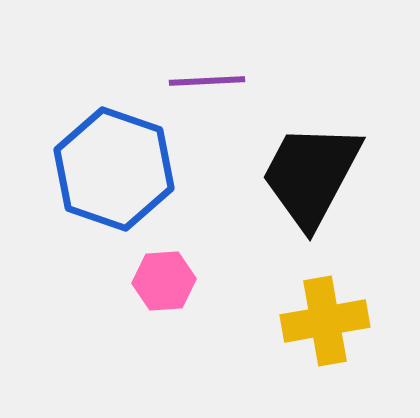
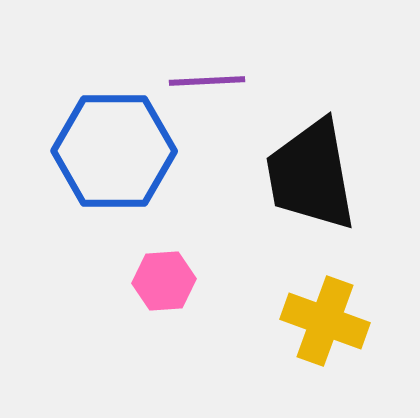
blue hexagon: moved 18 px up; rotated 19 degrees counterclockwise
black trapezoid: rotated 38 degrees counterclockwise
yellow cross: rotated 30 degrees clockwise
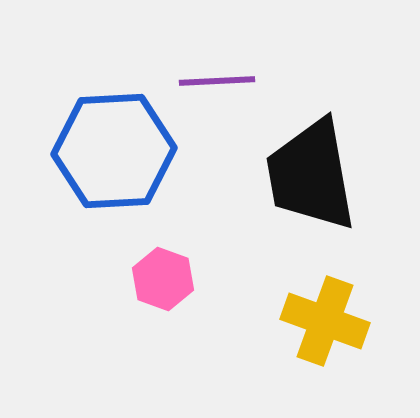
purple line: moved 10 px right
blue hexagon: rotated 3 degrees counterclockwise
pink hexagon: moved 1 px left, 2 px up; rotated 24 degrees clockwise
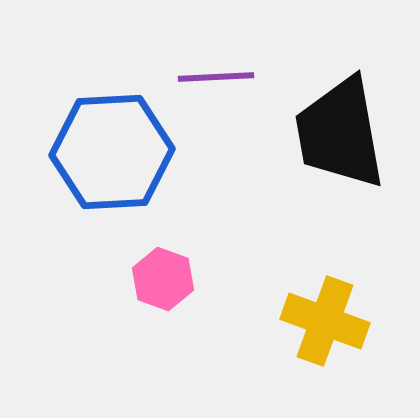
purple line: moved 1 px left, 4 px up
blue hexagon: moved 2 px left, 1 px down
black trapezoid: moved 29 px right, 42 px up
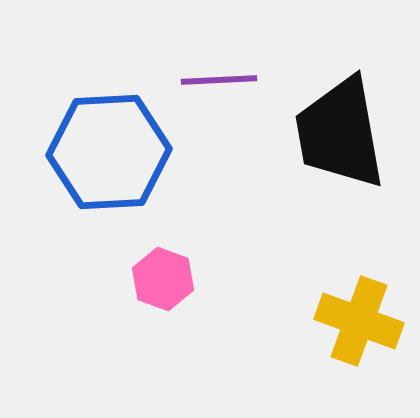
purple line: moved 3 px right, 3 px down
blue hexagon: moved 3 px left
yellow cross: moved 34 px right
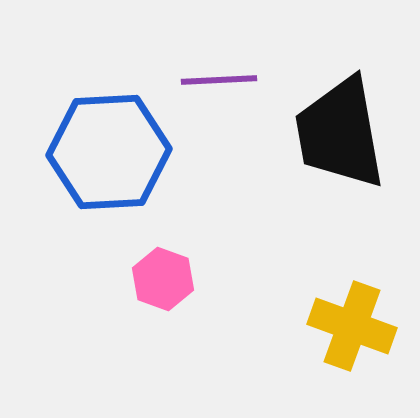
yellow cross: moved 7 px left, 5 px down
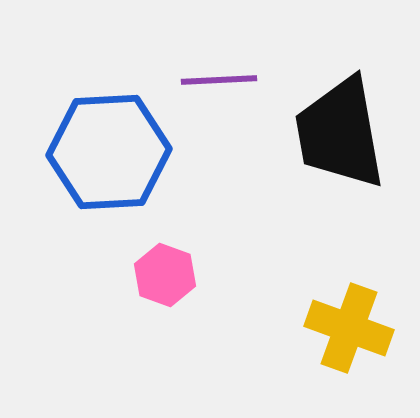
pink hexagon: moved 2 px right, 4 px up
yellow cross: moved 3 px left, 2 px down
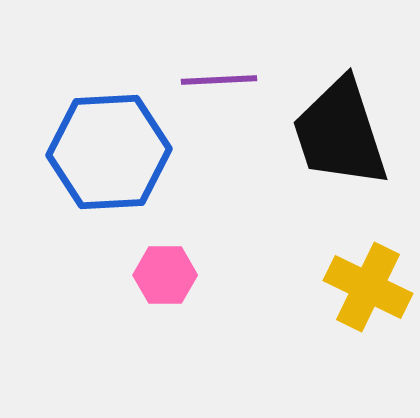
black trapezoid: rotated 8 degrees counterclockwise
pink hexagon: rotated 20 degrees counterclockwise
yellow cross: moved 19 px right, 41 px up; rotated 6 degrees clockwise
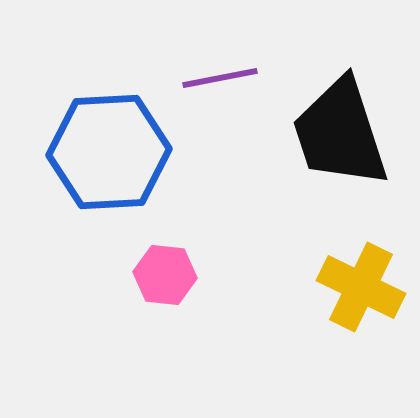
purple line: moved 1 px right, 2 px up; rotated 8 degrees counterclockwise
pink hexagon: rotated 6 degrees clockwise
yellow cross: moved 7 px left
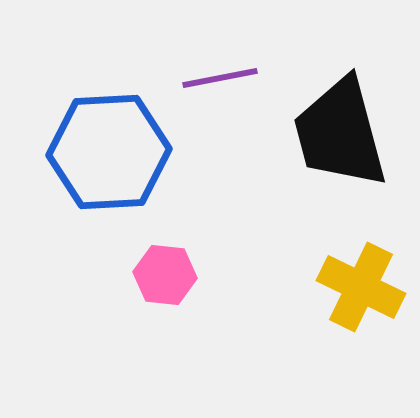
black trapezoid: rotated 3 degrees clockwise
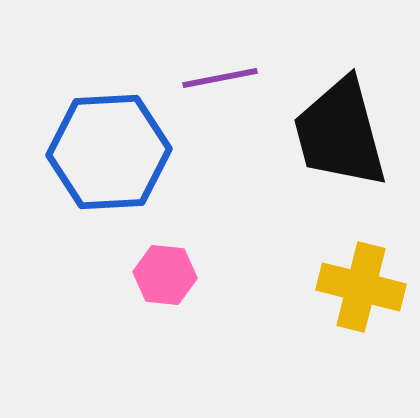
yellow cross: rotated 12 degrees counterclockwise
